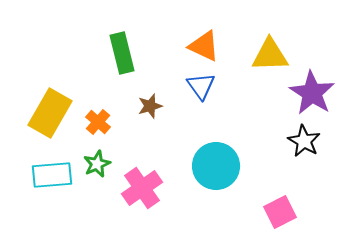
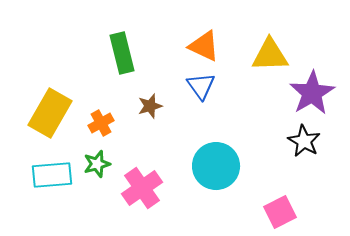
purple star: rotated 9 degrees clockwise
orange cross: moved 3 px right, 1 px down; rotated 20 degrees clockwise
green star: rotated 8 degrees clockwise
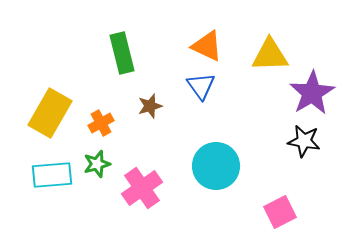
orange triangle: moved 3 px right
black star: rotated 20 degrees counterclockwise
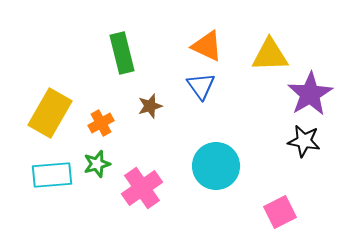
purple star: moved 2 px left, 1 px down
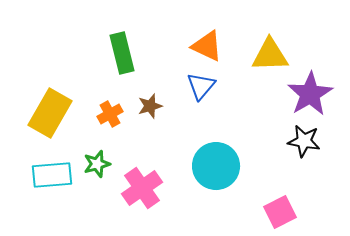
blue triangle: rotated 16 degrees clockwise
orange cross: moved 9 px right, 9 px up
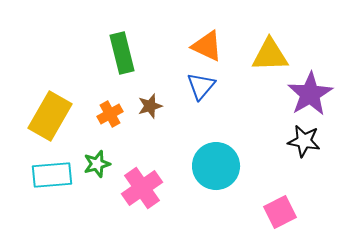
yellow rectangle: moved 3 px down
